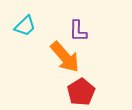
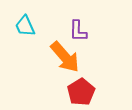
cyan trapezoid: rotated 110 degrees clockwise
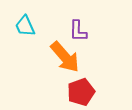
red pentagon: rotated 12 degrees clockwise
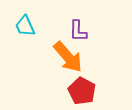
orange arrow: moved 3 px right
red pentagon: moved 1 px right, 1 px up; rotated 24 degrees counterclockwise
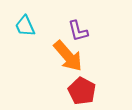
purple L-shape: rotated 15 degrees counterclockwise
orange arrow: moved 1 px up
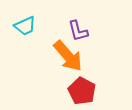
cyan trapezoid: rotated 90 degrees counterclockwise
